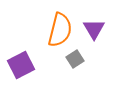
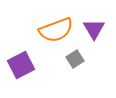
orange semicircle: moved 4 px left; rotated 56 degrees clockwise
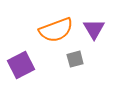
gray square: rotated 18 degrees clockwise
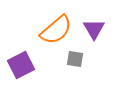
orange semicircle: rotated 20 degrees counterclockwise
gray square: rotated 24 degrees clockwise
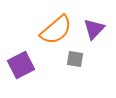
purple triangle: rotated 15 degrees clockwise
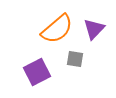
orange semicircle: moved 1 px right, 1 px up
purple square: moved 16 px right, 7 px down
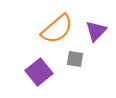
purple triangle: moved 2 px right, 2 px down
purple square: moved 2 px right; rotated 12 degrees counterclockwise
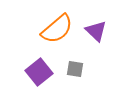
purple triangle: rotated 30 degrees counterclockwise
gray square: moved 10 px down
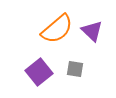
purple triangle: moved 4 px left
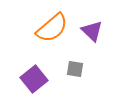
orange semicircle: moved 5 px left, 1 px up
purple square: moved 5 px left, 7 px down
